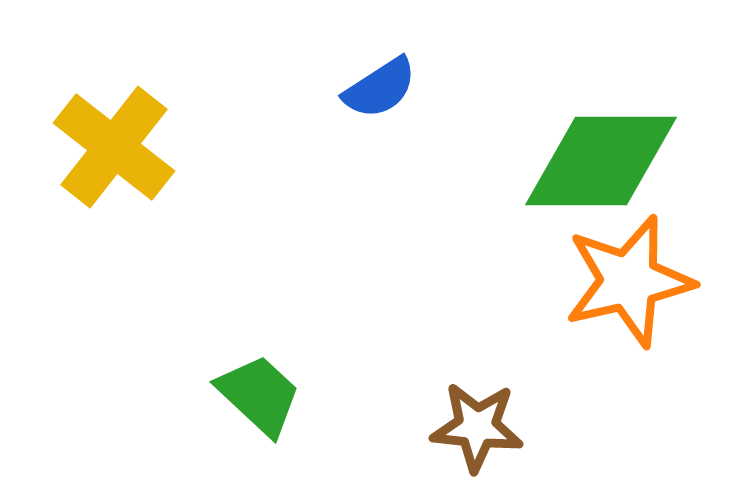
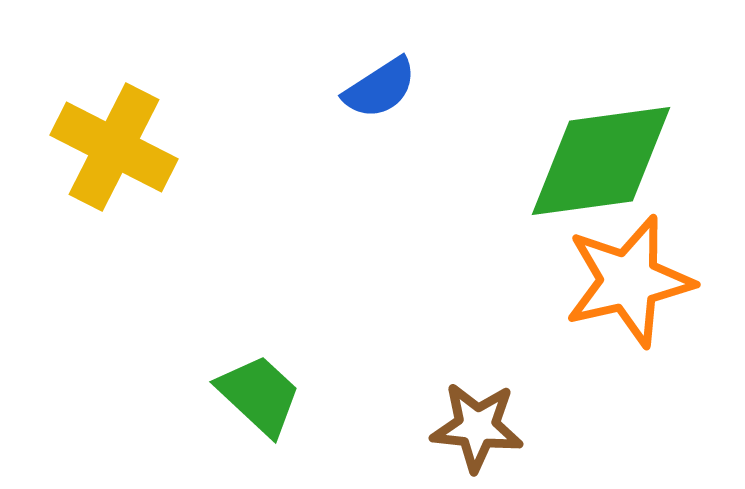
yellow cross: rotated 11 degrees counterclockwise
green diamond: rotated 8 degrees counterclockwise
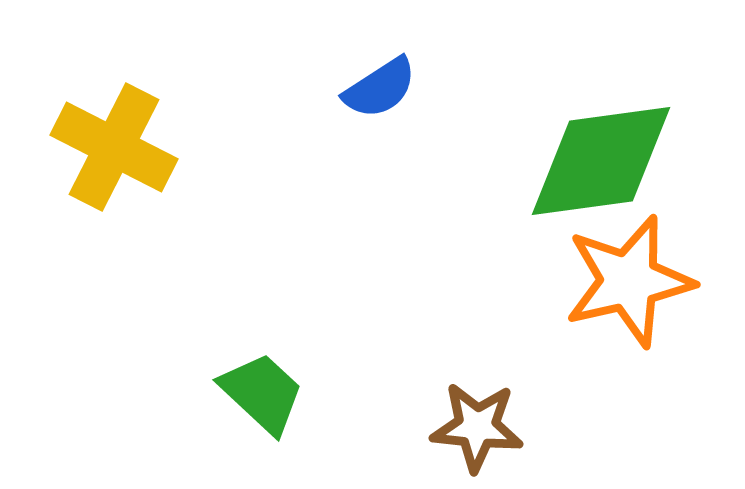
green trapezoid: moved 3 px right, 2 px up
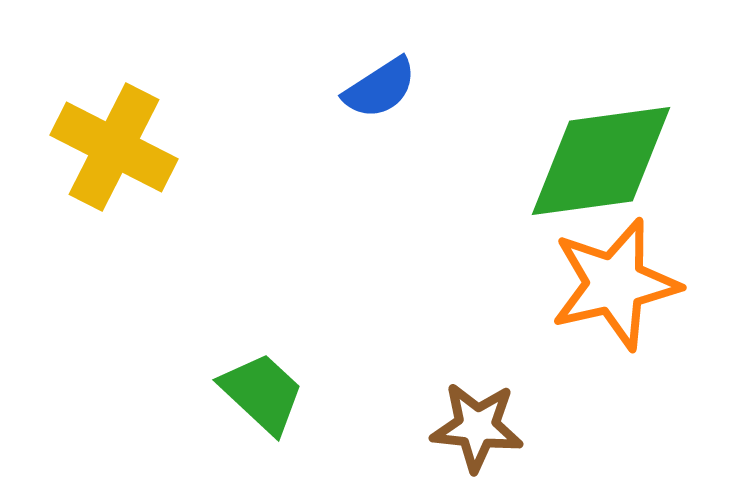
orange star: moved 14 px left, 3 px down
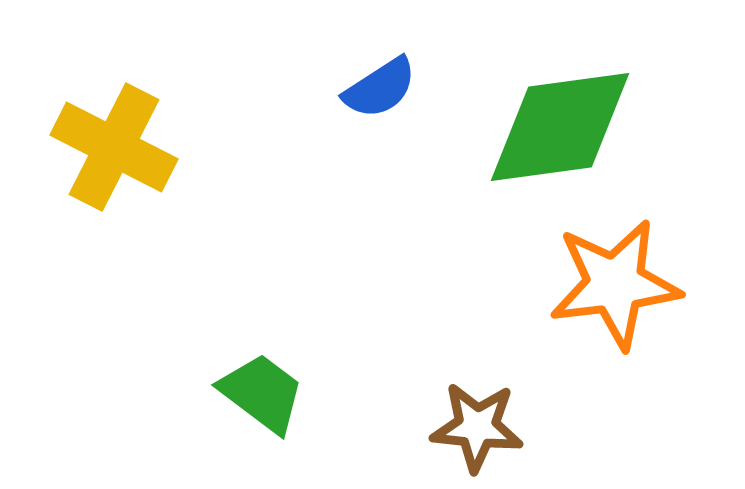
green diamond: moved 41 px left, 34 px up
orange star: rotated 6 degrees clockwise
green trapezoid: rotated 6 degrees counterclockwise
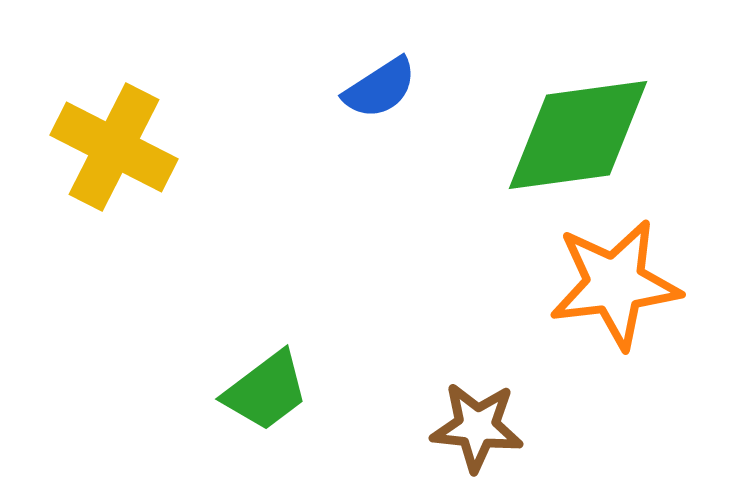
green diamond: moved 18 px right, 8 px down
green trapezoid: moved 4 px right, 2 px up; rotated 106 degrees clockwise
